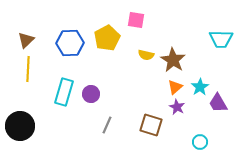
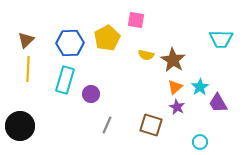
cyan rectangle: moved 1 px right, 12 px up
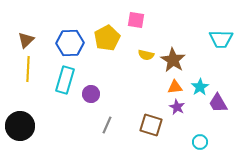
orange triangle: rotated 35 degrees clockwise
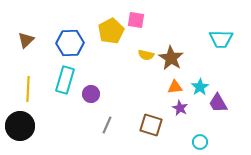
yellow pentagon: moved 4 px right, 7 px up
brown star: moved 2 px left, 2 px up
yellow line: moved 20 px down
purple star: moved 3 px right, 1 px down
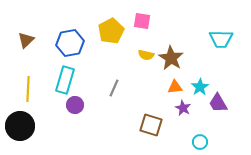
pink square: moved 6 px right, 1 px down
blue hexagon: rotated 8 degrees counterclockwise
purple circle: moved 16 px left, 11 px down
purple star: moved 3 px right
gray line: moved 7 px right, 37 px up
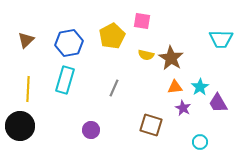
yellow pentagon: moved 1 px right, 5 px down
blue hexagon: moved 1 px left
purple circle: moved 16 px right, 25 px down
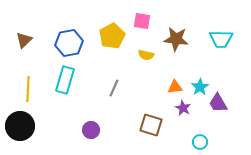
brown triangle: moved 2 px left
brown star: moved 5 px right, 19 px up; rotated 25 degrees counterclockwise
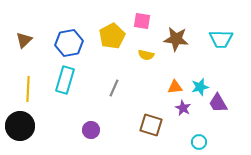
cyan star: rotated 18 degrees clockwise
cyan circle: moved 1 px left
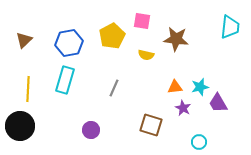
cyan trapezoid: moved 9 px right, 12 px up; rotated 85 degrees counterclockwise
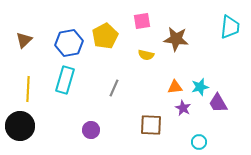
pink square: rotated 18 degrees counterclockwise
yellow pentagon: moved 7 px left
brown square: rotated 15 degrees counterclockwise
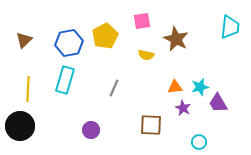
brown star: rotated 20 degrees clockwise
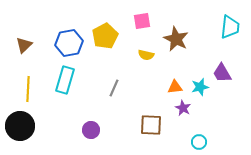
brown triangle: moved 5 px down
purple trapezoid: moved 4 px right, 30 px up
